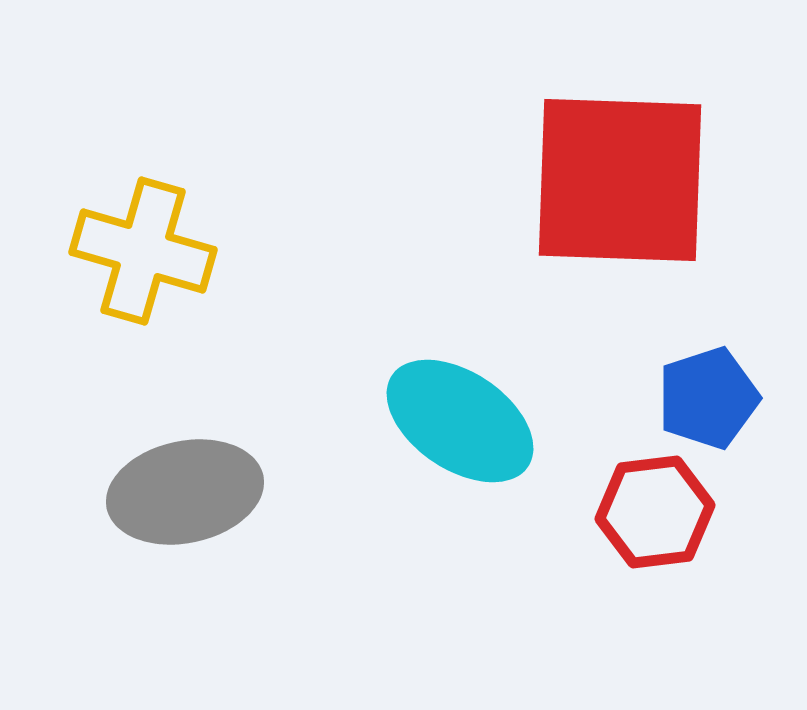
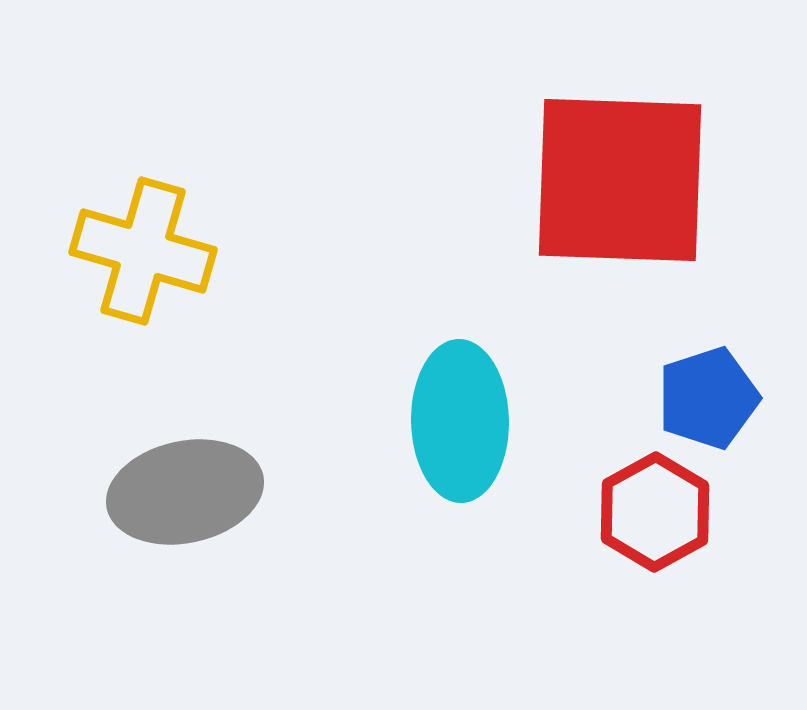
cyan ellipse: rotated 55 degrees clockwise
red hexagon: rotated 22 degrees counterclockwise
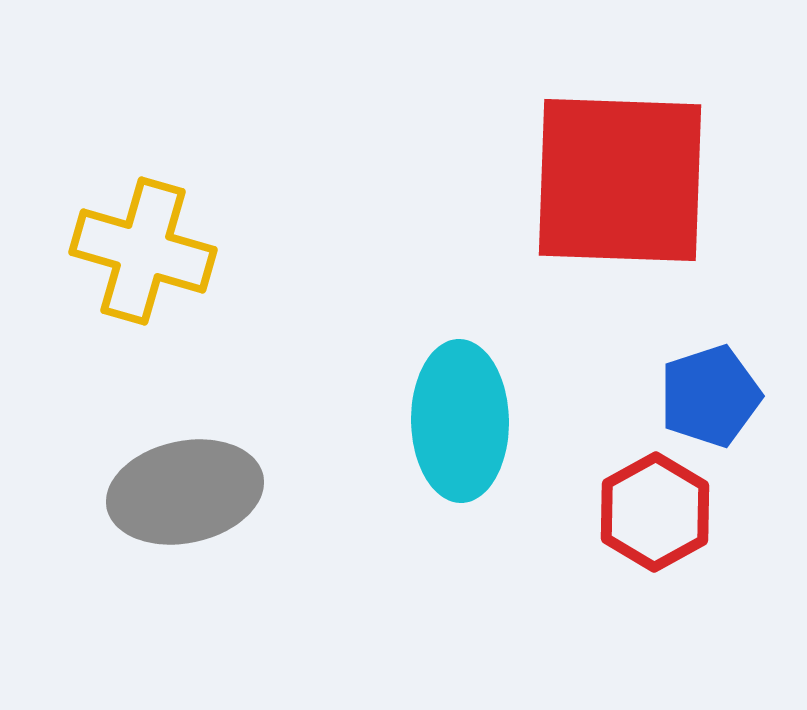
blue pentagon: moved 2 px right, 2 px up
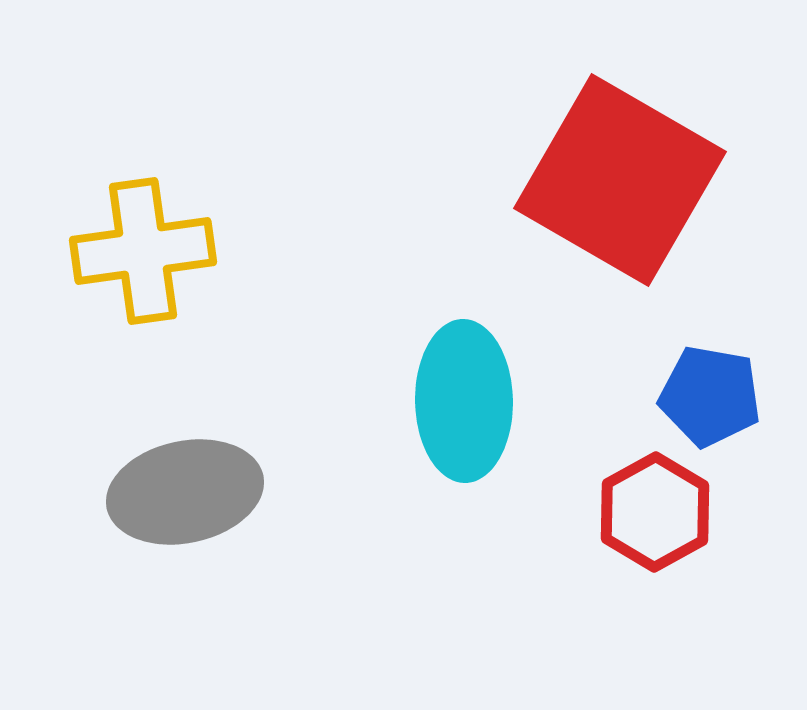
red square: rotated 28 degrees clockwise
yellow cross: rotated 24 degrees counterclockwise
blue pentagon: rotated 28 degrees clockwise
cyan ellipse: moved 4 px right, 20 px up
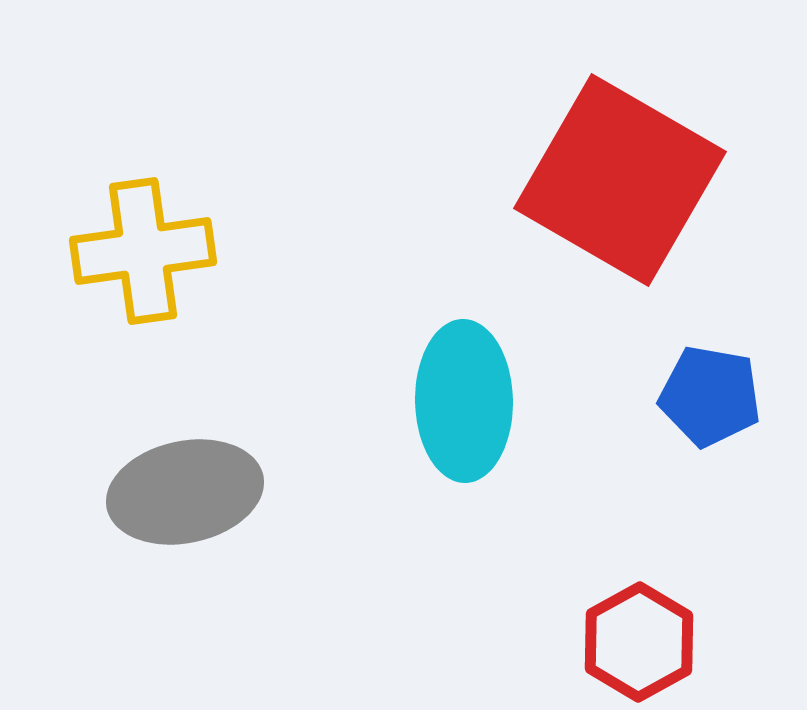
red hexagon: moved 16 px left, 130 px down
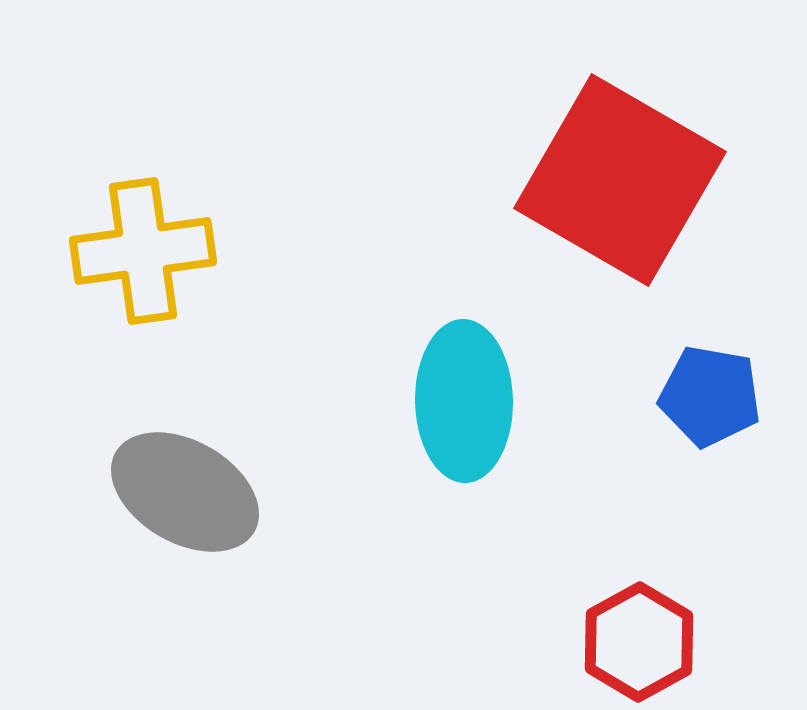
gray ellipse: rotated 42 degrees clockwise
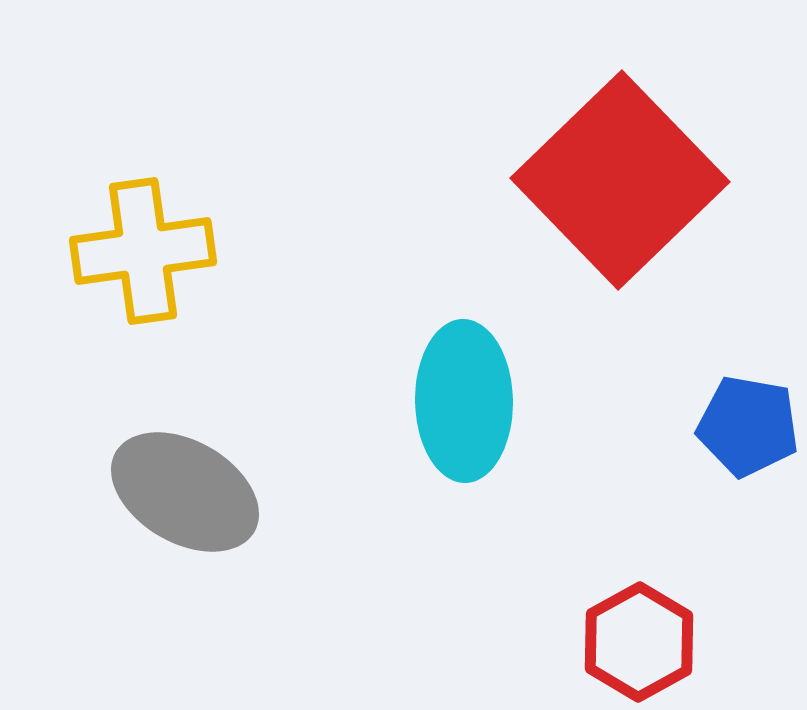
red square: rotated 16 degrees clockwise
blue pentagon: moved 38 px right, 30 px down
